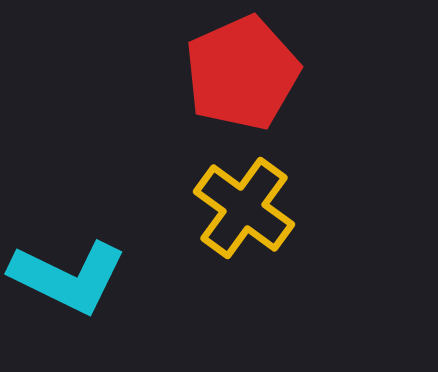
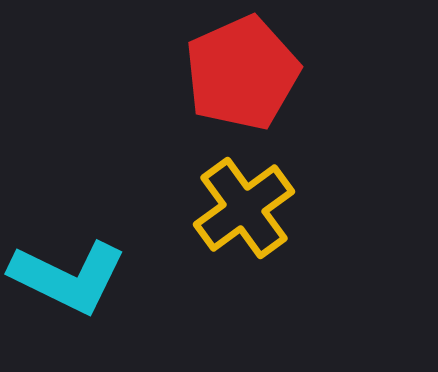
yellow cross: rotated 18 degrees clockwise
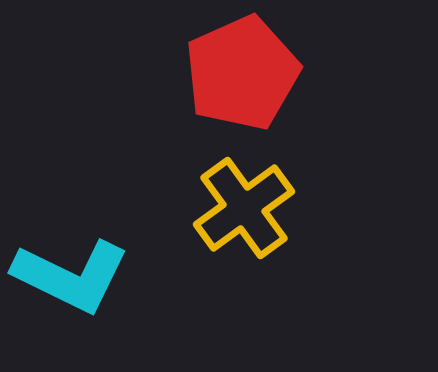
cyan L-shape: moved 3 px right, 1 px up
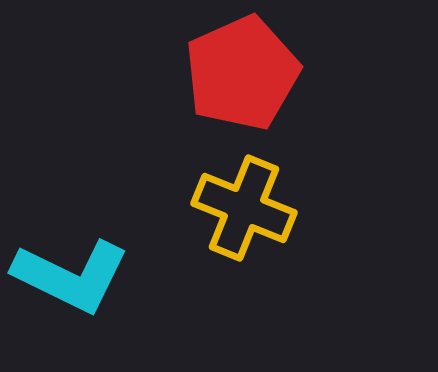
yellow cross: rotated 32 degrees counterclockwise
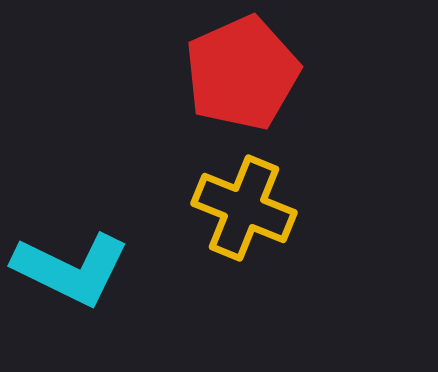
cyan L-shape: moved 7 px up
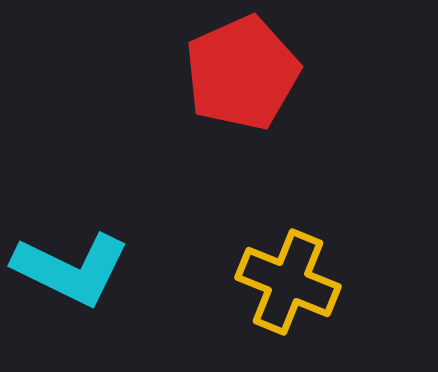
yellow cross: moved 44 px right, 74 px down
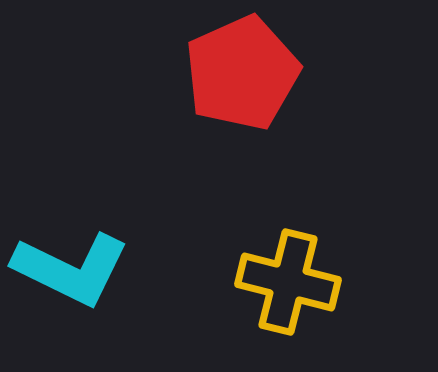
yellow cross: rotated 8 degrees counterclockwise
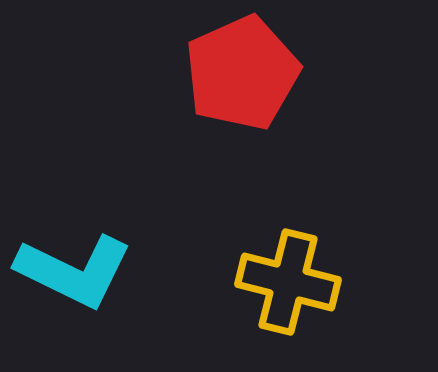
cyan L-shape: moved 3 px right, 2 px down
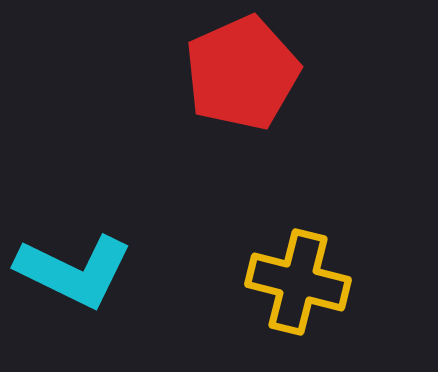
yellow cross: moved 10 px right
